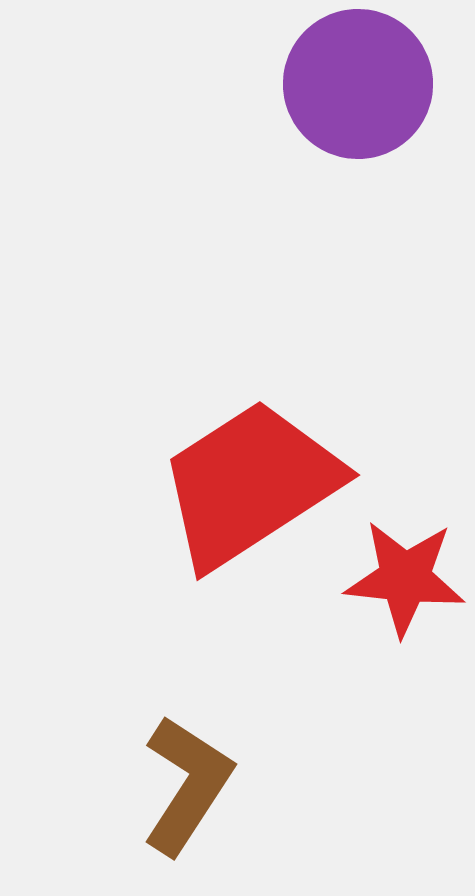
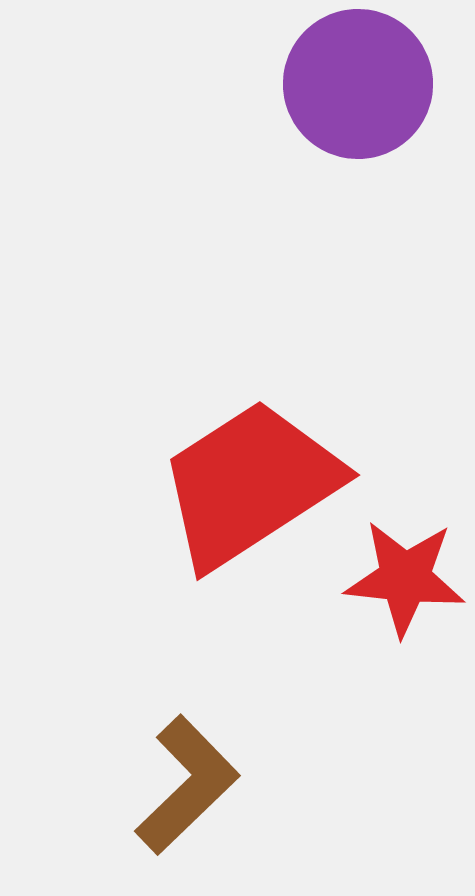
brown L-shape: rotated 13 degrees clockwise
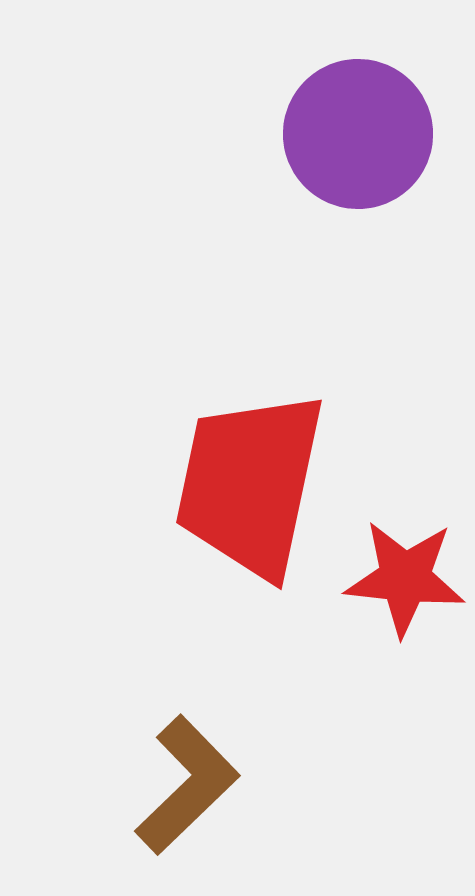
purple circle: moved 50 px down
red trapezoid: rotated 45 degrees counterclockwise
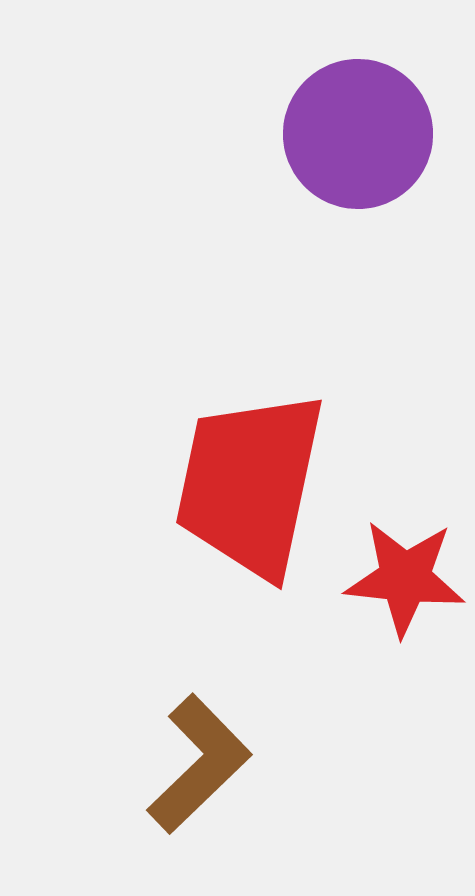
brown L-shape: moved 12 px right, 21 px up
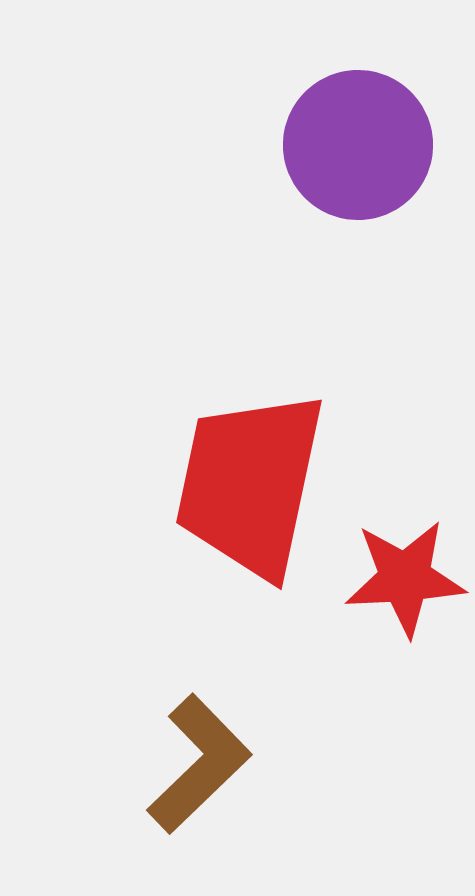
purple circle: moved 11 px down
red star: rotated 9 degrees counterclockwise
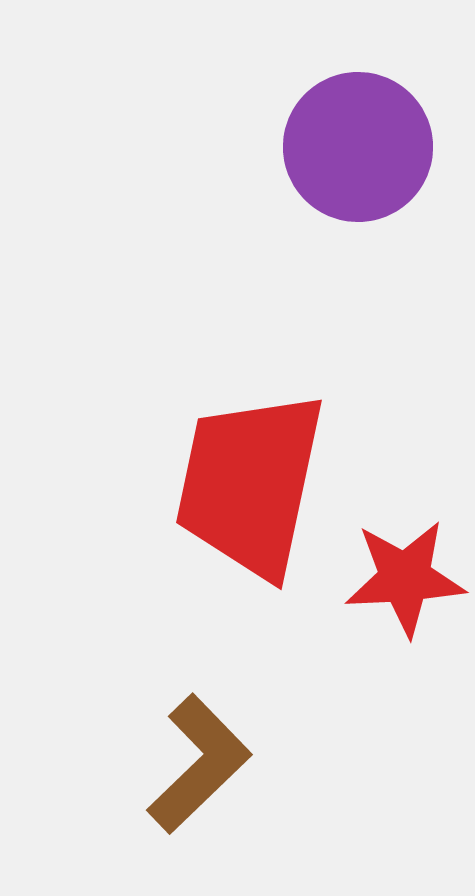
purple circle: moved 2 px down
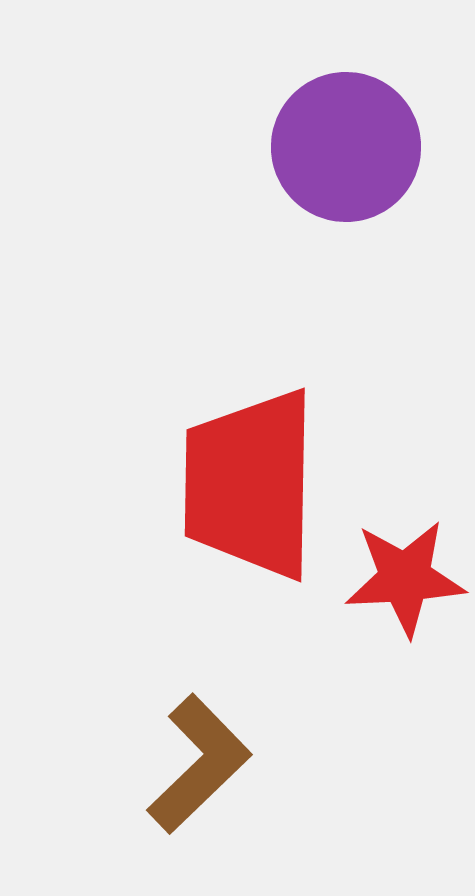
purple circle: moved 12 px left
red trapezoid: rotated 11 degrees counterclockwise
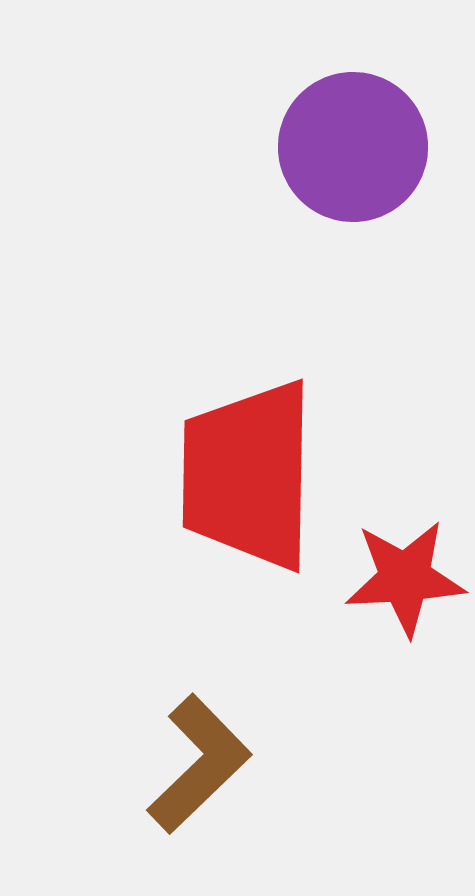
purple circle: moved 7 px right
red trapezoid: moved 2 px left, 9 px up
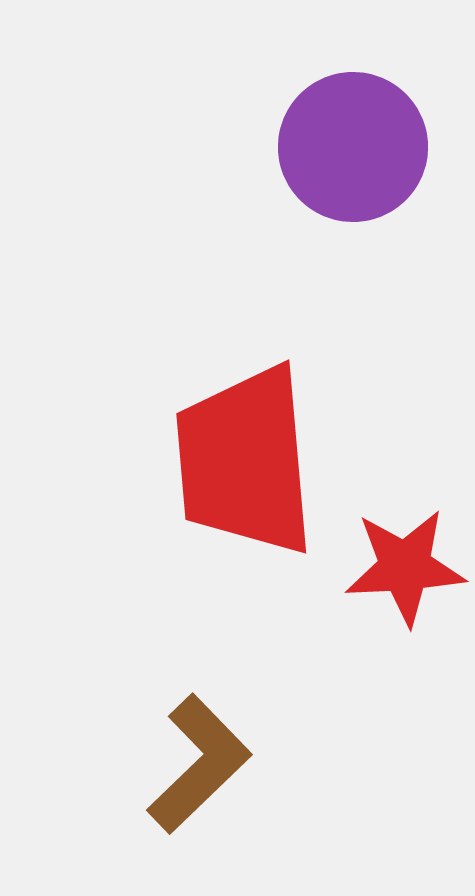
red trapezoid: moved 3 px left, 14 px up; rotated 6 degrees counterclockwise
red star: moved 11 px up
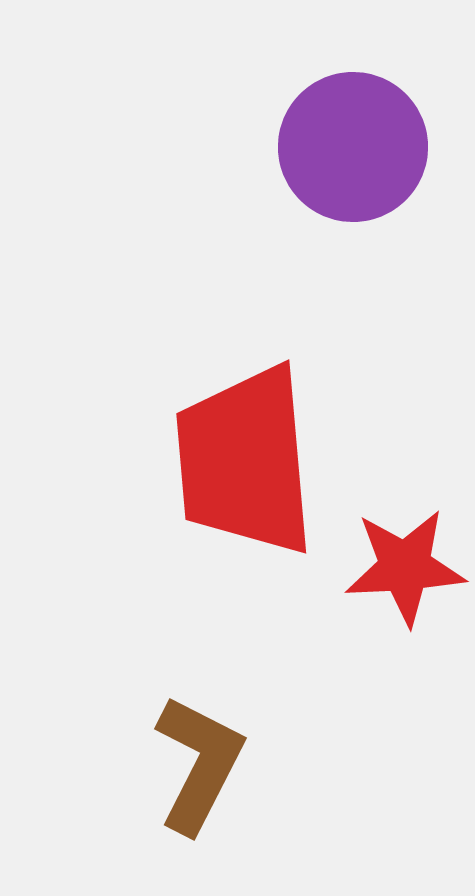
brown L-shape: rotated 19 degrees counterclockwise
